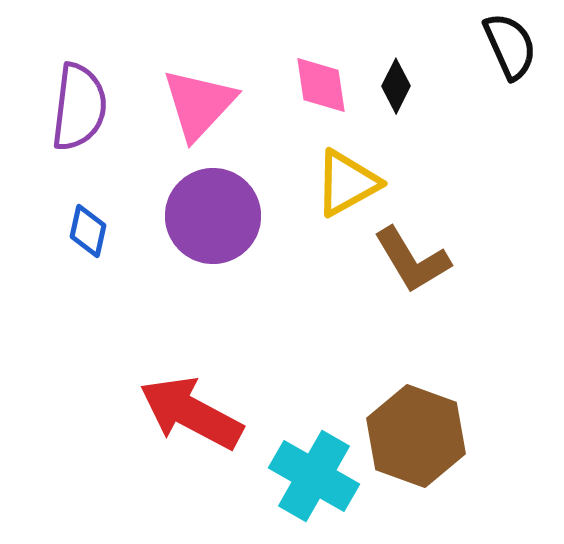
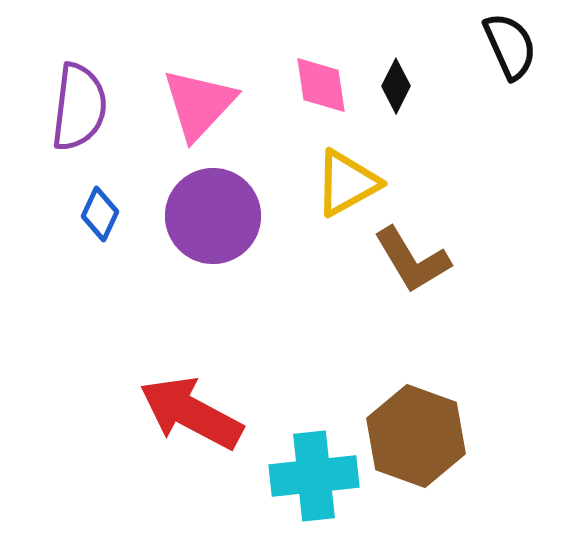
blue diamond: moved 12 px right, 17 px up; rotated 12 degrees clockwise
cyan cross: rotated 36 degrees counterclockwise
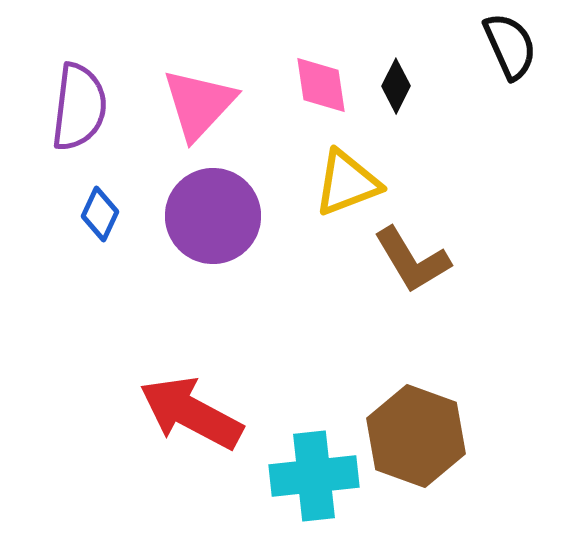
yellow triangle: rotated 8 degrees clockwise
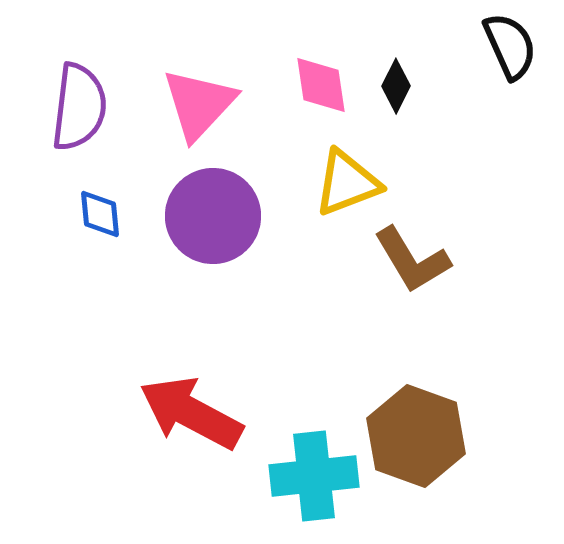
blue diamond: rotated 30 degrees counterclockwise
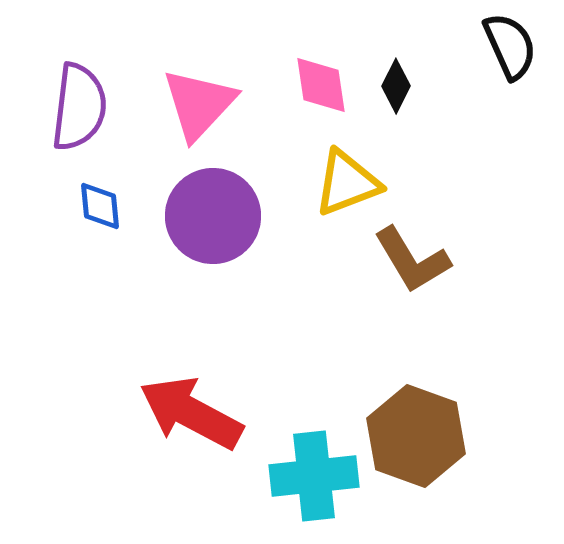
blue diamond: moved 8 px up
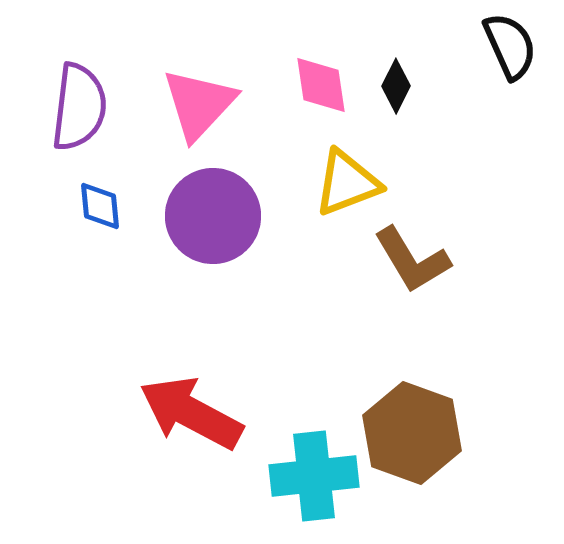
brown hexagon: moved 4 px left, 3 px up
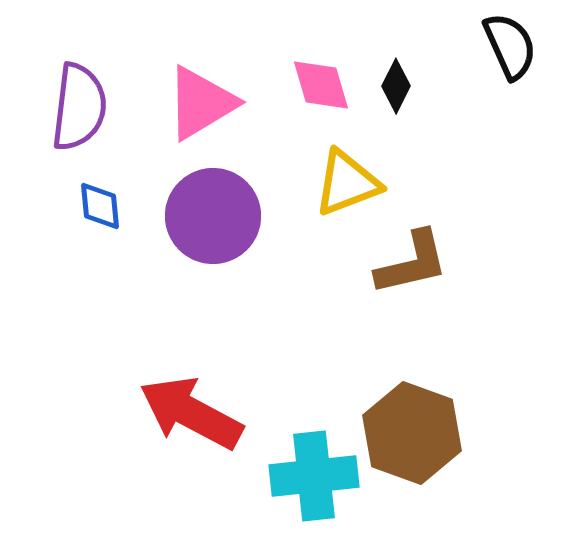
pink diamond: rotated 8 degrees counterclockwise
pink triangle: moved 2 px right, 1 px up; rotated 16 degrees clockwise
brown L-shape: moved 3 px down; rotated 72 degrees counterclockwise
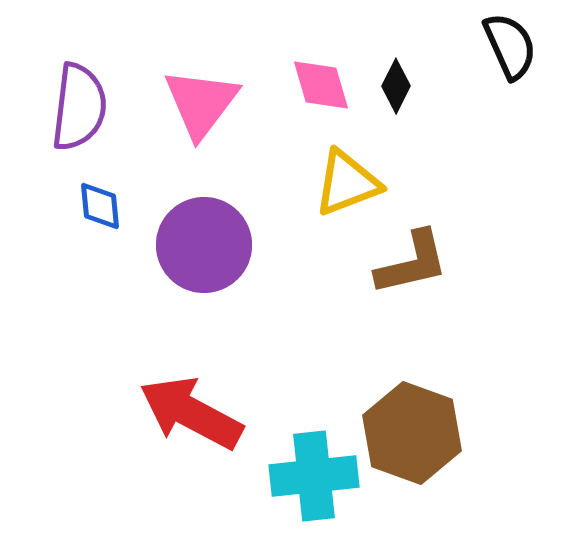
pink triangle: rotated 22 degrees counterclockwise
purple circle: moved 9 px left, 29 px down
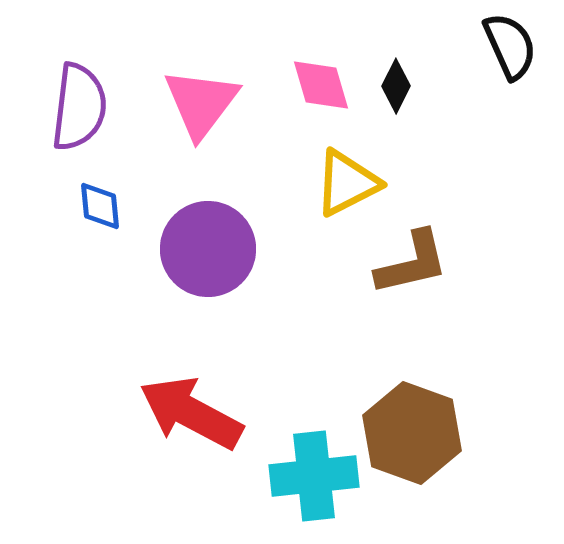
yellow triangle: rotated 6 degrees counterclockwise
purple circle: moved 4 px right, 4 px down
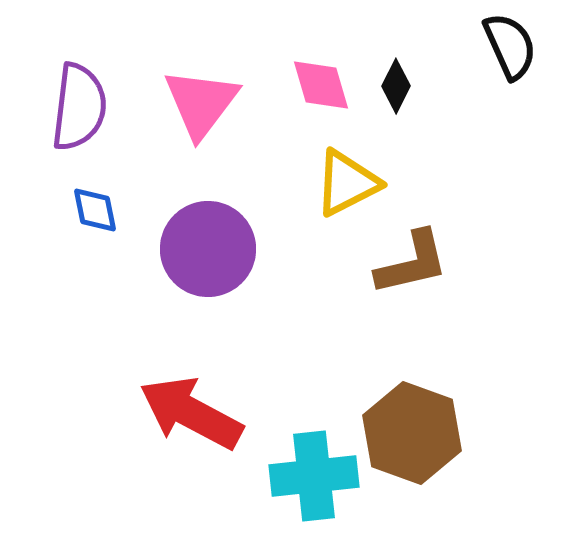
blue diamond: moved 5 px left, 4 px down; rotated 6 degrees counterclockwise
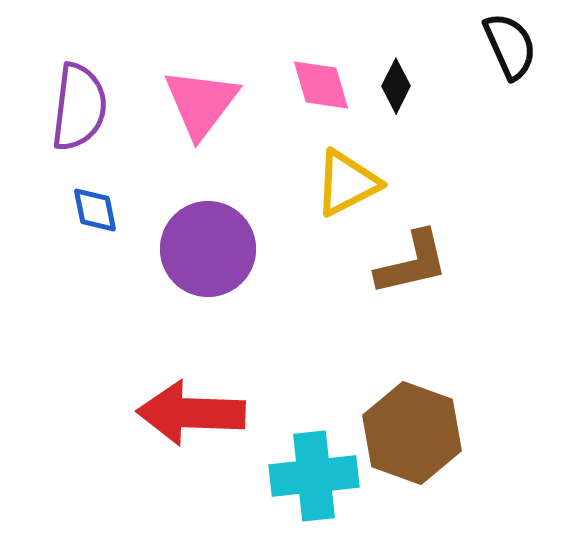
red arrow: rotated 26 degrees counterclockwise
